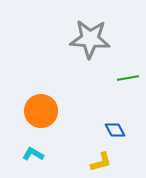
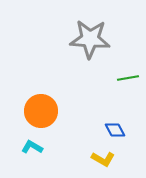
cyan L-shape: moved 1 px left, 7 px up
yellow L-shape: moved 2 px right, 3 px up; rotated 45 degrees clockwise
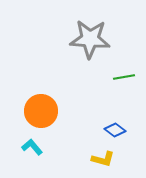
green line: moved 4 px left, 1 px up
blue diamond: rotated 25 degrees counterclockwise
cyan L-shape: rotated 20 degrees clockwise
yellow L-shape: rotated 15 degrees counterclockwise
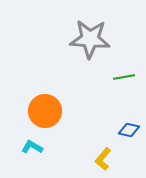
orange circle: moved 4 px right
blue diamond: moved 14 px right; rotated 25 degrees counterclockwise
cyan L-shape: rotated 20 degrees counterclockwise
yellow L-shape: rotated 115 degrees clockwise
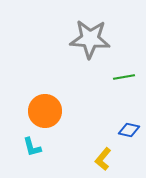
cyan L-shape: rotated 135 degrees counterclockwise
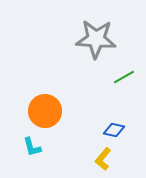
gray star: moved 6 px right
green line: rotated 20 degrees counterclockwise
blue diamond: moved 15 px left
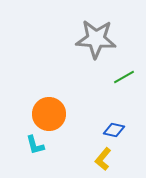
orange circle: moved 4 px right, 3 px down
cyan L-shape: moved 3 px right, 2 px up
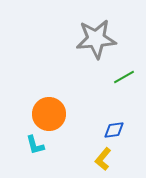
gray star: rotated 9 degrees counterclockwise
blue diamond: rotated 20 degrees counterclockwise
